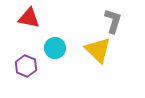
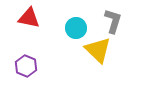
cyan circle: moved 21 px right, 20 px up
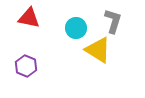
yellow triangle: rotated 12 degrees counterclockwise
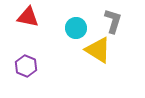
red triangle: moved 1 px left, 1 px up
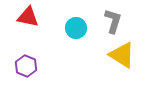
yellow triangle: moved 24 px right, 5 px down
